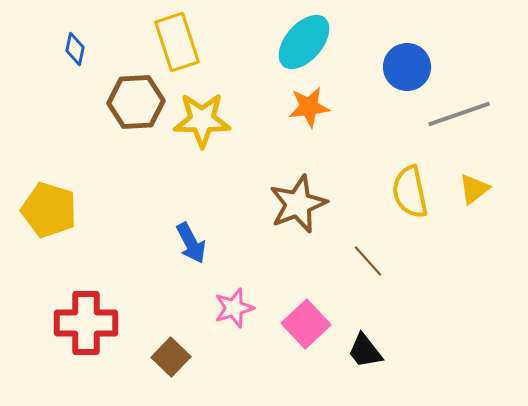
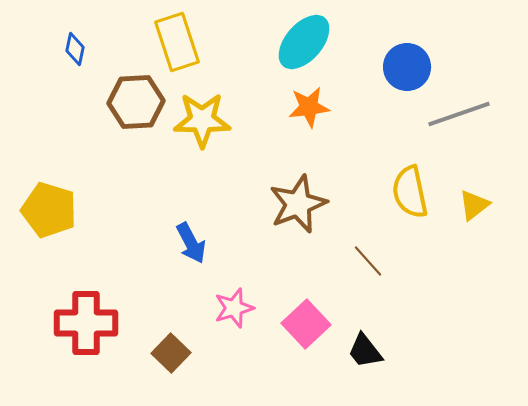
yellow triangle: moved 16 px down
brown square: moved 4 px up
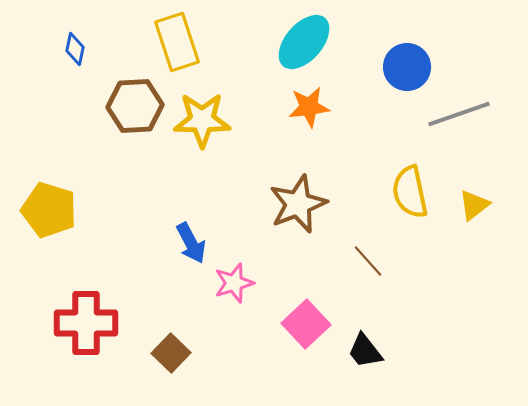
brown hexagon: moved 1 px left, 4 px down
pink star: moved 25 px up
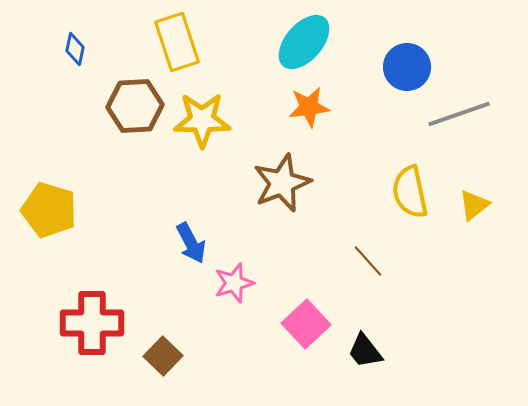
brown star: moved 16 px left, 21 px up
red cross: moved 6 px right
brown square: moved 8 px left, 3 px down
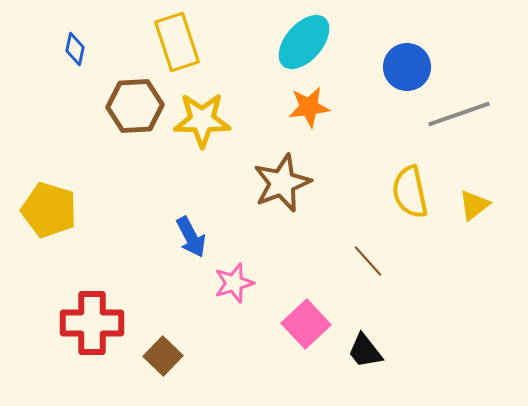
blue arrow: moved 6 px up
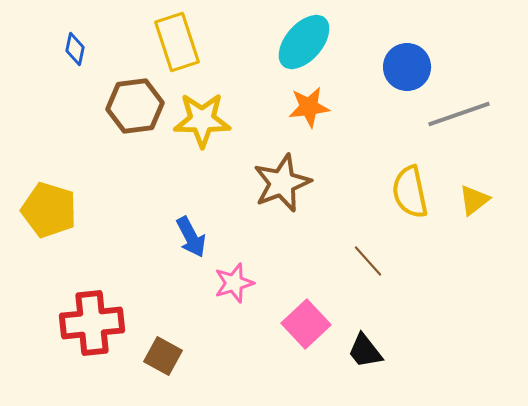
brown hexagon: rotated 4 degrees counterclockwise
yellow triangle: moved 5 px up
red cross: rotated 6 degrees counterclockwise
brown square: rotated 15 degrees counterclockwise
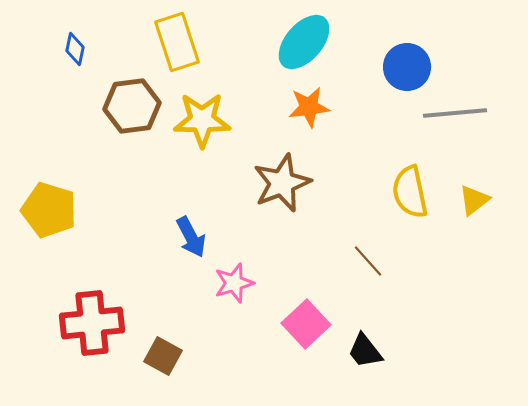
brown hexagon: moved 3 px left
gray line: moved 4 px left, 1 px up; rotated 14 degrees clockwise
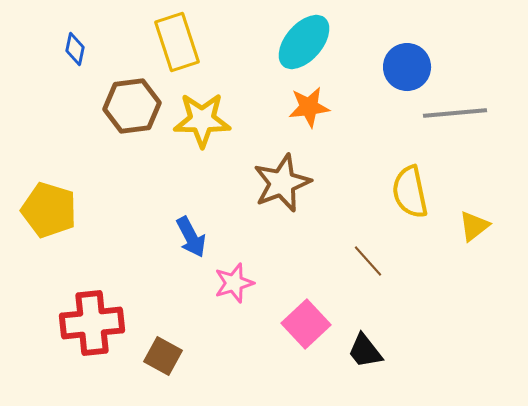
yellow triangle: moved 26 px down
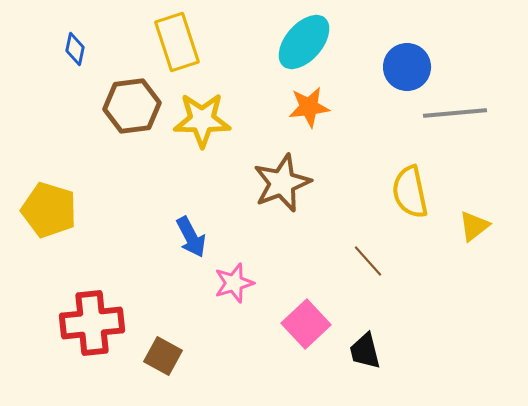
black trapezoid: rotated 24 degrees clockwise
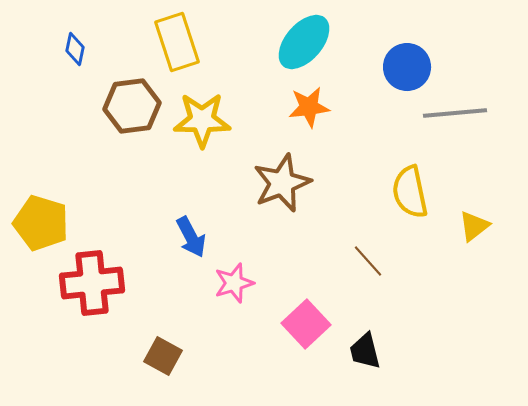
yellow pentagon: moved 8 px left, 13 px down
red cross: moved 40 px up
